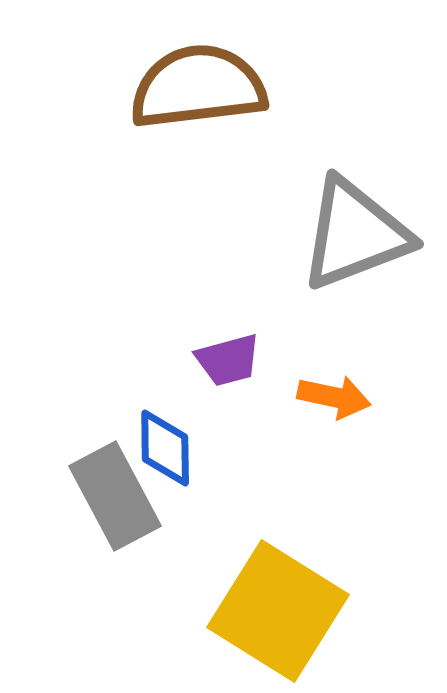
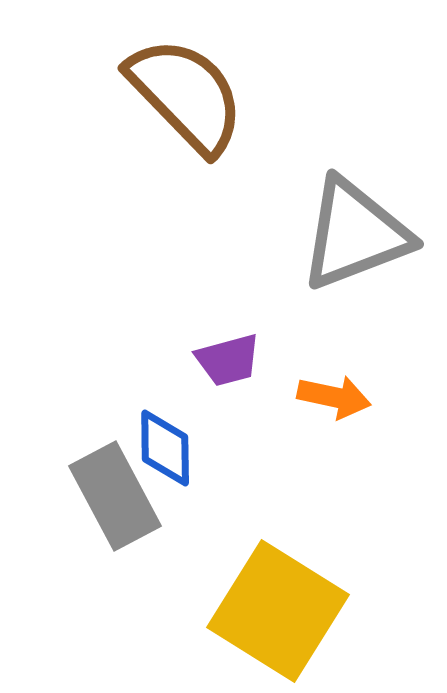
brown semicircle: moved 12 px left, 8 px down; rotated 53 degrees clockwise
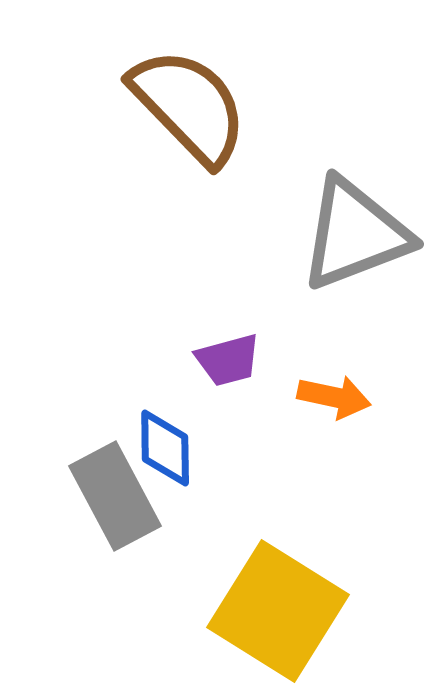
brown semicircle: moved 3 px right, 11 px down
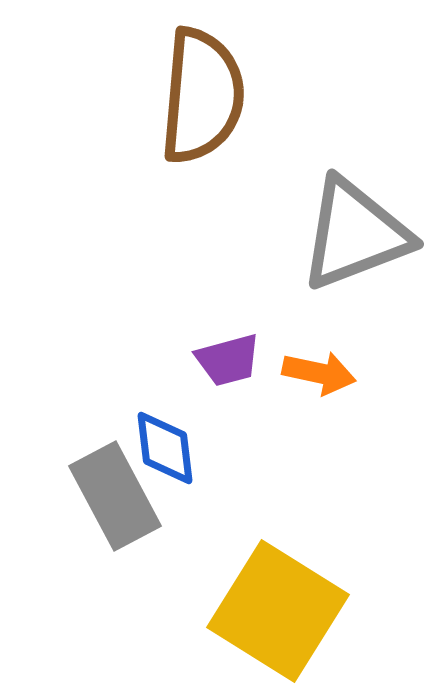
brown semicircle: moved 13 px right, 10 px up; rotated 49 degrees clockwise
orange arrow: moved 15 px left, 24 px up
blue diamond: rotated 6 degrees counterclockwise
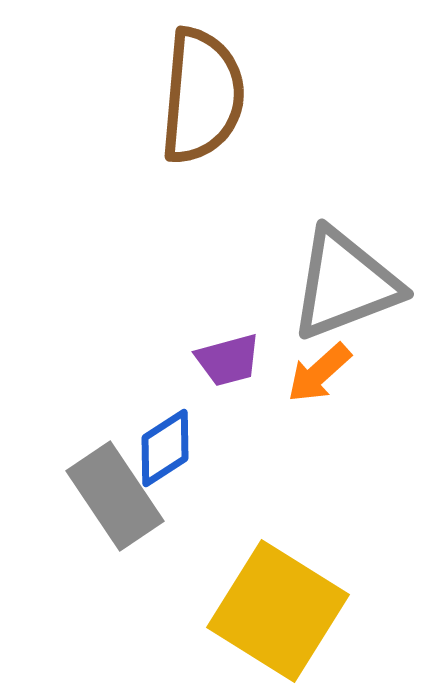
gray triangle: moved 10 px left, 50 px down
orange arrow: rotated 126 degrees clockwise
blue diamond: rotated 64 degrees clockwise
gray rectangle: rotated 6 degrees counterclockwise
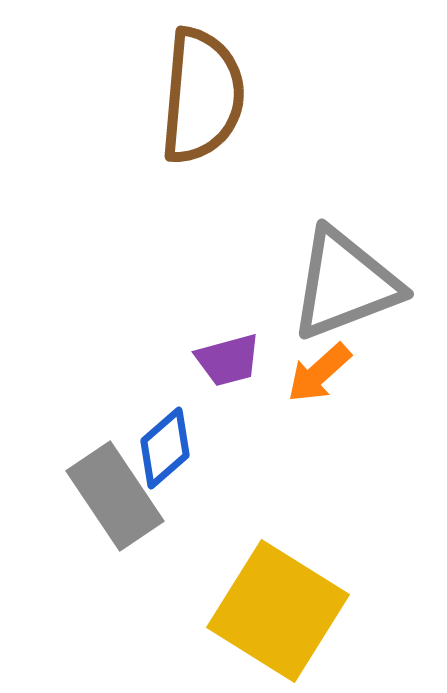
blue diamond: rotated 8 degrees counterclockwise
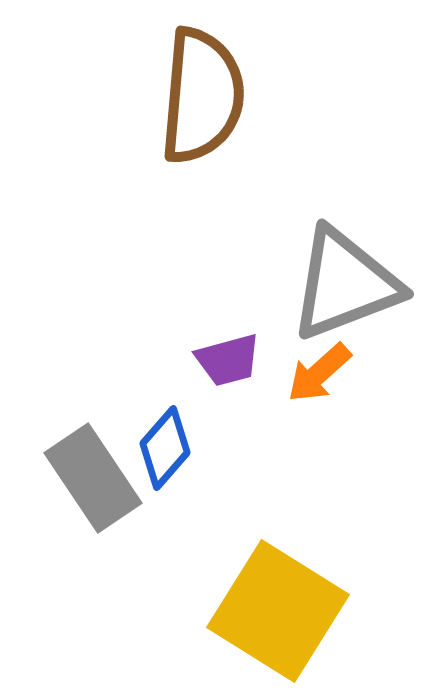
blue diamond: rotated 8 degrees counterclockwise
gray rectangle: moved 22 px left, 18 px up
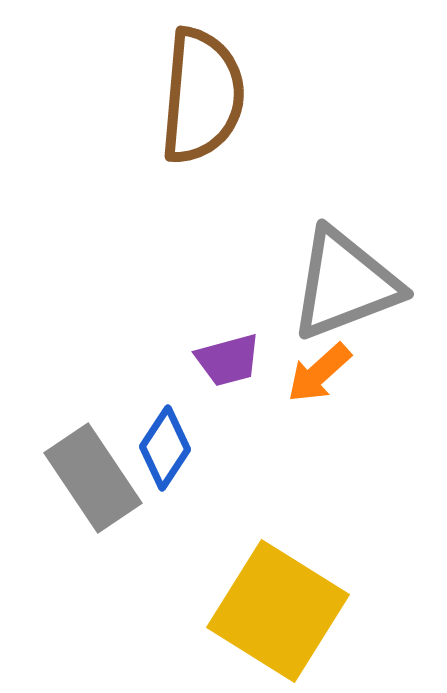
blue diamond: rotated 8 degrees counterclockwise
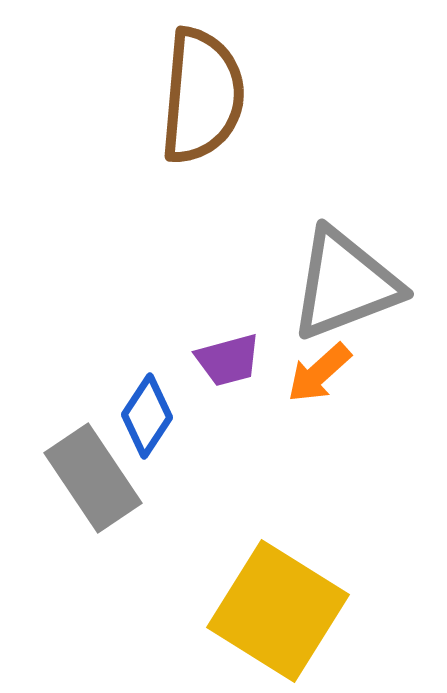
blue diamond: moved 18 px left, 32 px up
